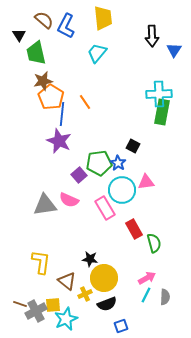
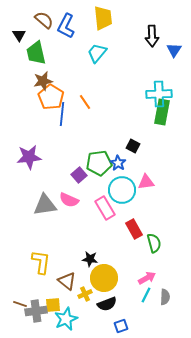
purple star: moved 30 px left, 16 px down; rotated 30 degrees counterclockwise
gray cross: rotated 20 degrees clockwise
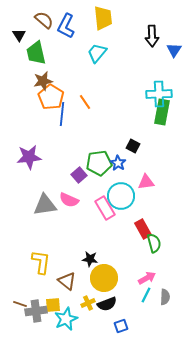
cyan circle: moved 1 px left, 6 px down
red rectangle: moved 9 px right
yellow cross: moved 3 px right, 9 px down
